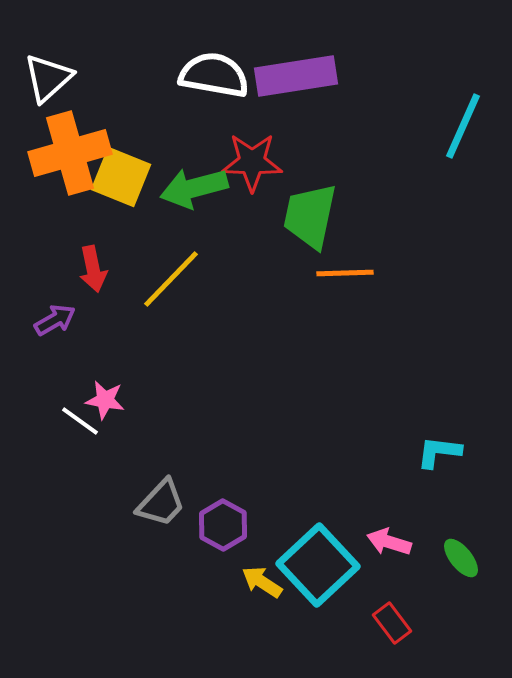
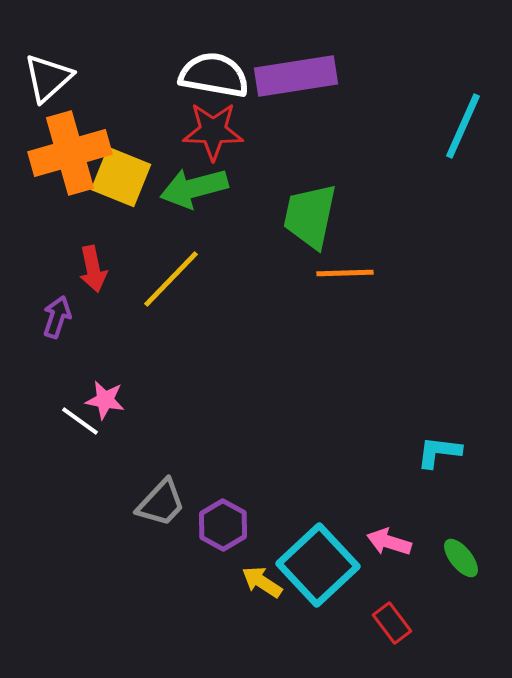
red star: moved 39 px left, 31 px up
purple arrow: moved 2 px right, 3 px up; rotated 42 degrees counterclockwise
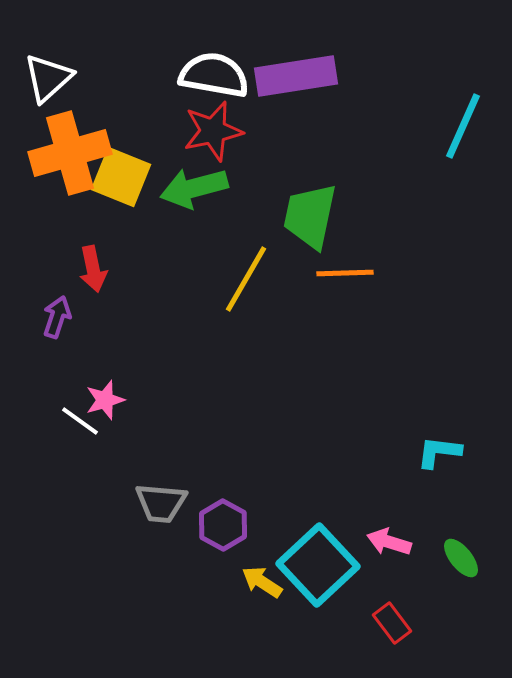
red star: rotated 14 degrees counterclockwise
yellow line: moved 75 px right; rotated 14 degrees counterclockwise
pink star: rotated 27 degrees counterclockwise
gray trapezoid: rotated 52 degrees clockwise
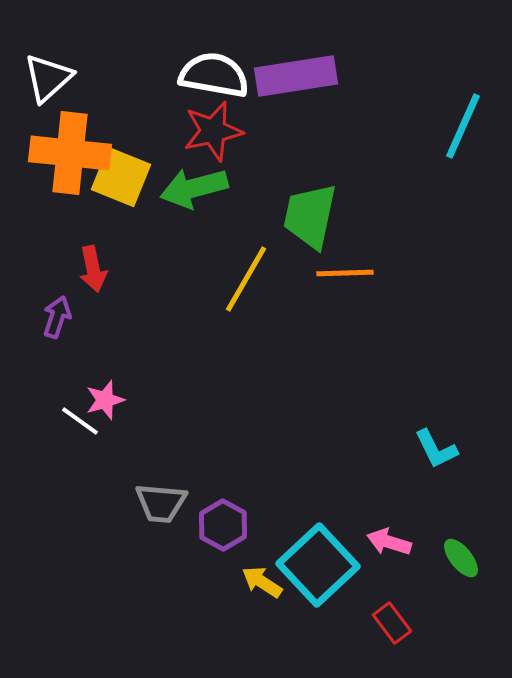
orange cross: rotated 22 degrees clockwise
cyan L-shape: moved 3 px left, 3 px up; rotated 123 degrees counterclockwise
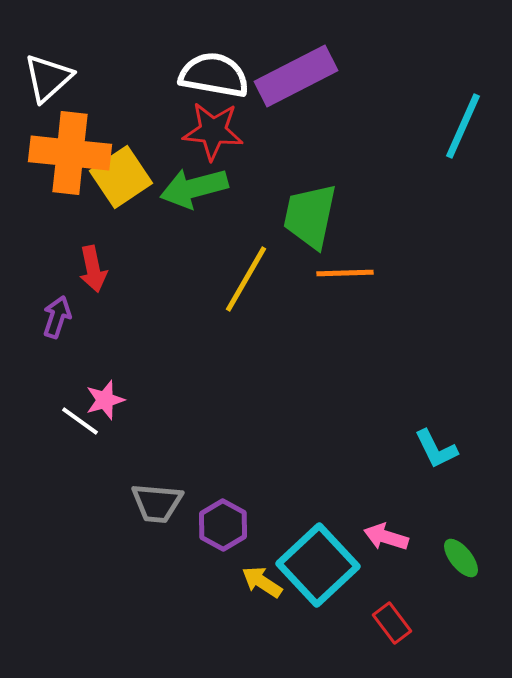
purple rectangle: rotated 18 degrees counterclockwise
red star: rotated 18 degrees clockwise
yellow square: rotated 34 degrees clockwise
gray trapezoid: moved 4 px left
pink arrow: moved 3 px left, 5 px up
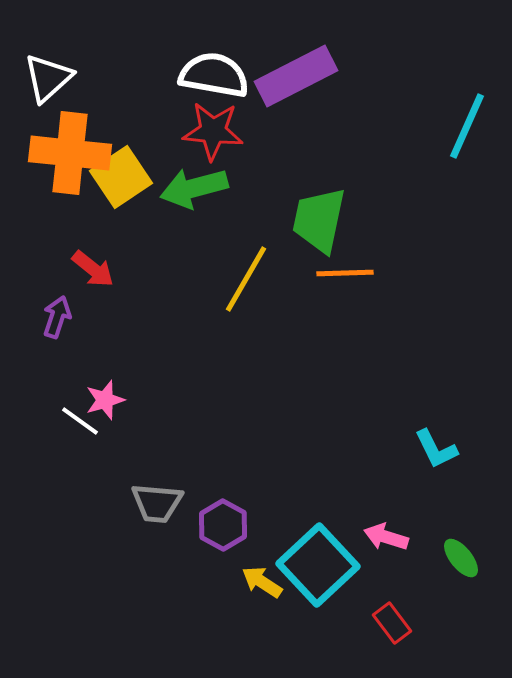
cyan line: moved 4 px right
green trapezoid: moved 9 px right, 4 px down
red arrow: rotated 39 degrees counterclockwise
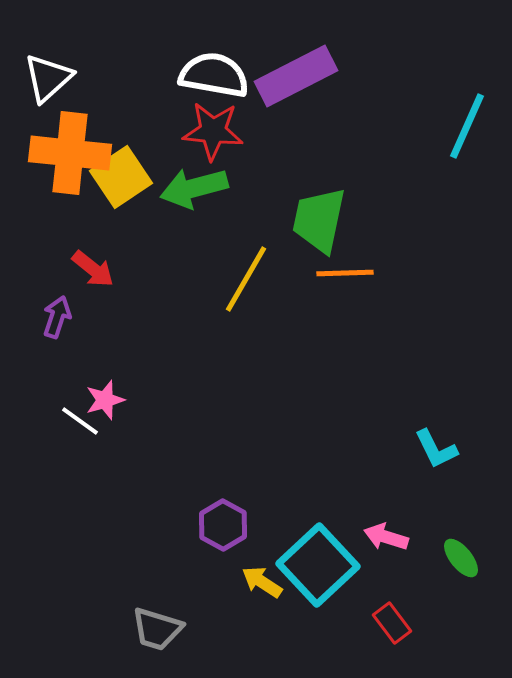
gray trapezoid: moved 126 px down; rotated 12 degrees clockwise
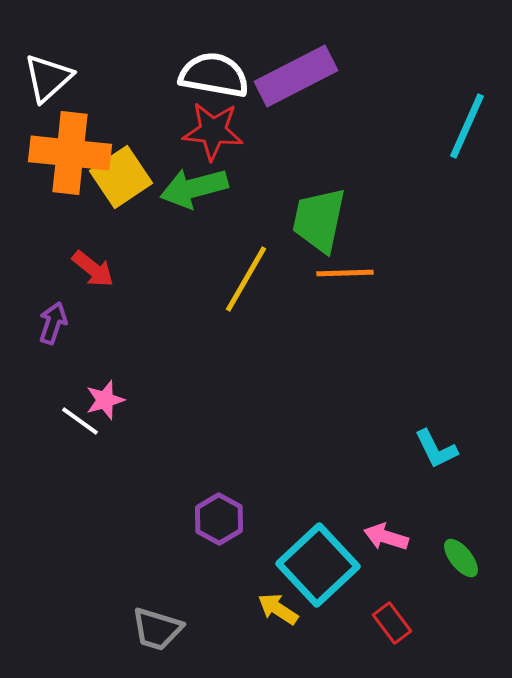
purple arrow: moved 4 px left, 6 px down
purple hexagon: moved 4 px left, 6 px up
yellow arrow: moved 16 px right, 27 px down
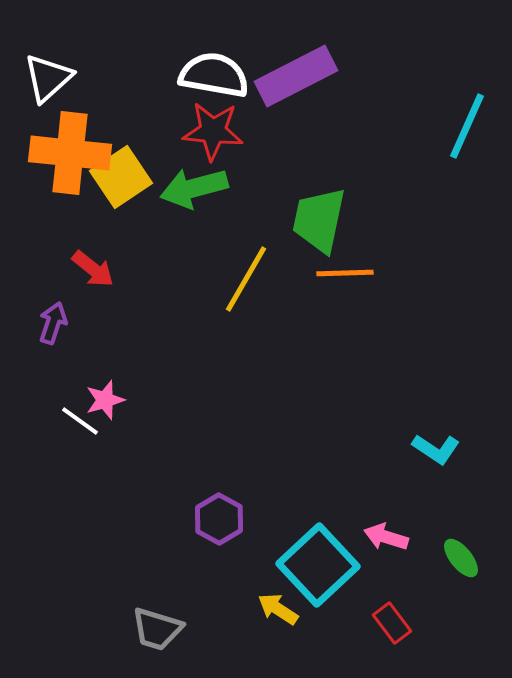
cyan L-shape: rotated 30 degrees counterclockwise
